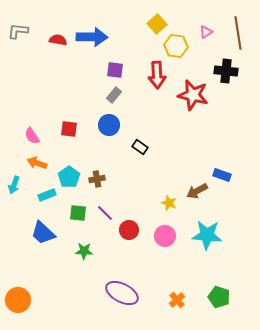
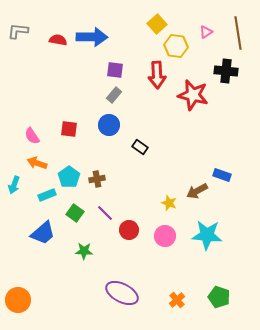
green square: moved 3 px left; rotated 30 degrees clockwise
blue trapezoid: rotated 84 degrees counterclockwise
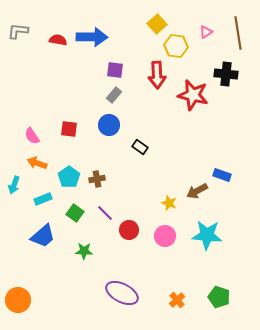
black cross: moved 3 px down
cyan rectangle: moved 4 px left, 4 px down
blue trapezoid: moved 3 px down
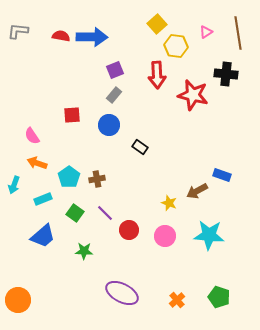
red semicircle: moved 3 px right, 4 px up
purple square: rotated 30 degrees counterclockwise
red square: moved 3 px right, 14 px up; rotated 12 degrees counterclockwise
cyan star: moved 2 px right
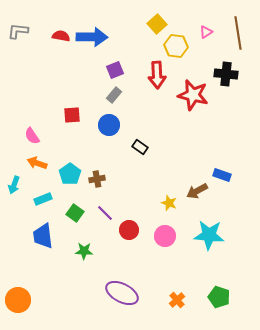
cyan pentagon: moved 1 px right, 3 px up
blue trapezoid: rotated 124 degrees clockwise
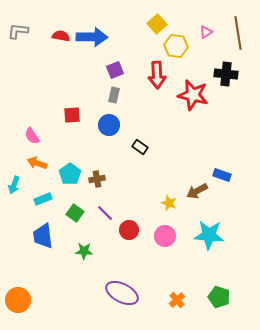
gray rectangle: rotated 28 degrees counterclockwise
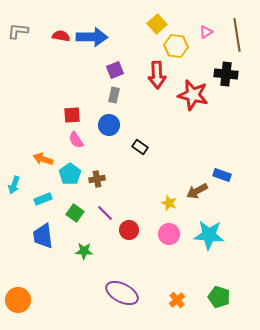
brown line: moved 1 px left, 2 px down
pink semicircle: moved 44 px right, 4 px down
orange arrow: moved 6 px right, 4 px up
pink circle: moved 4 px right, 2 px up
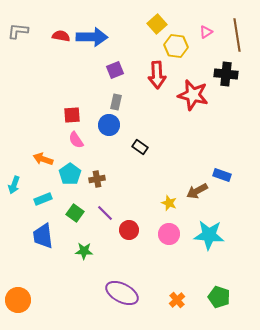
gray rectangle: moved 2 px right, 7 px down
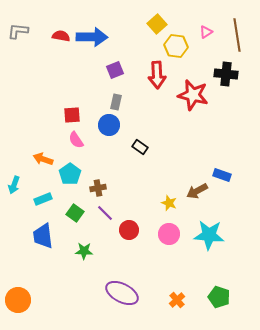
brown cross: moved 1 px right, 9 px down
